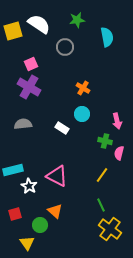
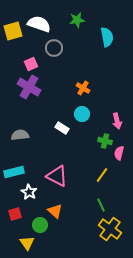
white semicircle: rotated 15 degrees counterclockwise
gray circle: moved 11 px left, 1 px down
gray semicircle: moved 3 px left, 11 px down
cyan rectangle: moved 1 px right, 2 px down
white star: moved 6 px down
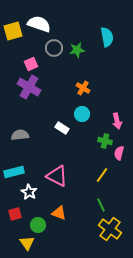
green star: moved 30 px down
orange triangle: moved 4 px right, 2 px down; rotated 21 degrees counterclockwise
green circle: moved 2 px left
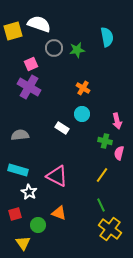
cyan rectangle: moved 4 px right, 2 px up; rotated 30 degrees clockwise
yellow triangle: moved 4 px left
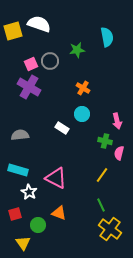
gray circle: moved 4 px left, 13 px down
pink triangle: moved 1 px left, 2 px down
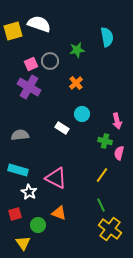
orange cross: moved 7 px left, 5 px up; rotated 16 degrees clockwise
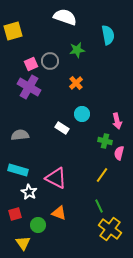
white semicircle: moved 26 px right, 7 px up
cyan semicircle: moved 1 px right, 2 px up
green line: moved 2 px left, 1 px down
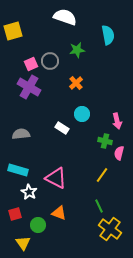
gray semicircle: moved 1 px right, 1 px up
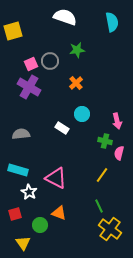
cyan semicircle: moved 4 px right, 13 px up
green circle: moved 2 px right
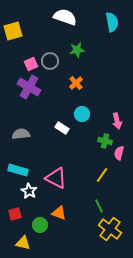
white star: moved 1 px up
yellow triangle: rotated 42 degrees counterclockwise
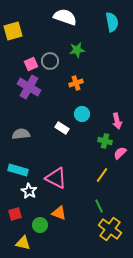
orange cross: rotated 24 degrees clockwise
pink semicircle: moved 1 px right; rotated 32 degrees clockwise
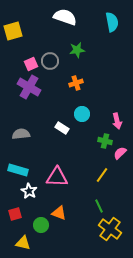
pink triangle: moved 1 px right, 1 px up; rotated 25 degrees counterclockwise
green circle: moved 1 px right
